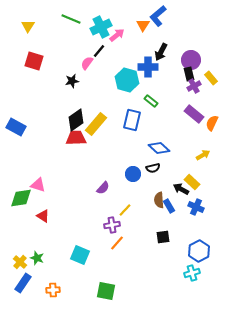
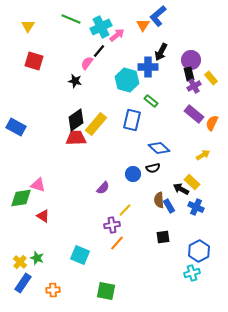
black star at (72, 81): moved 3 px right; rotated 24 degrees clockwise
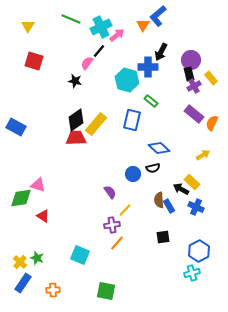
purple semicircle at (103, 188): moved 7 px right, 4 px down; rotated 80 degrees counterclockwise
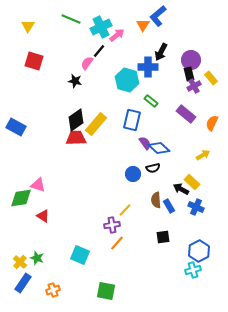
purple rectangle at (194, 114): moved 8 px left
purple semicircle at (110, 192): moved 35 px right, 49 px up
brown semicircle at (159, 200): moved 3 px left
cyan cross at (192, 273): moved 1 px right, 3 px up
orange cross at (53, 290): rotated 16 degrees counterclockwise
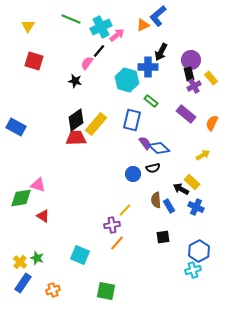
orange triangle at (143, 25): rotated 32 degrees clockwise
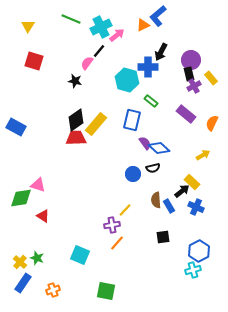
black arrow at (181, 189): moved 1 px right, 2 px down; rotated 112 degrees clockwise
